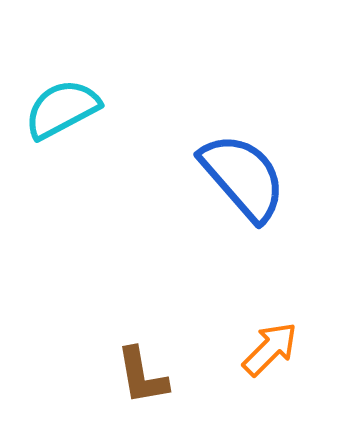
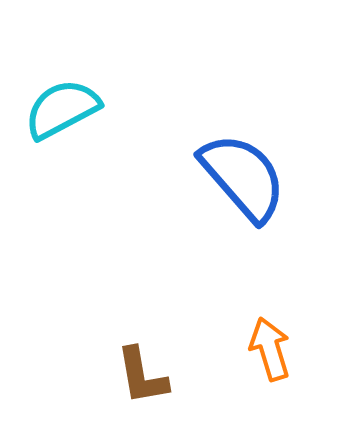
orange arrow: rotated 62 degrees counterclockwise
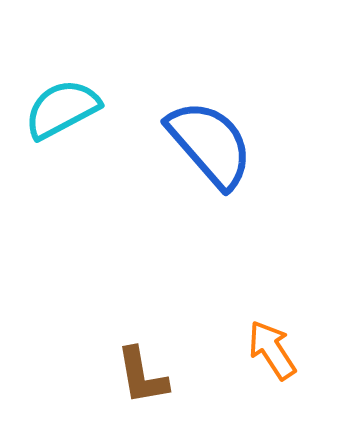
blue semicircle: moved 33 px left, 33 px up
orange arrow: moved 2 px right, 1 px down; rotated 16 degrees counterclockwise
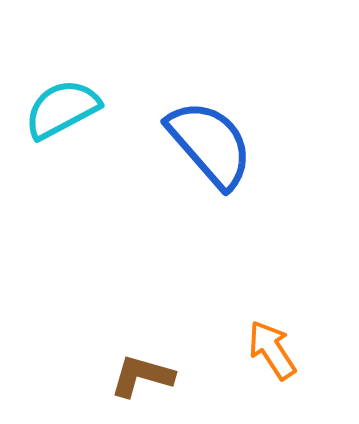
brown L-shape: rotated 116 degrees clockwise
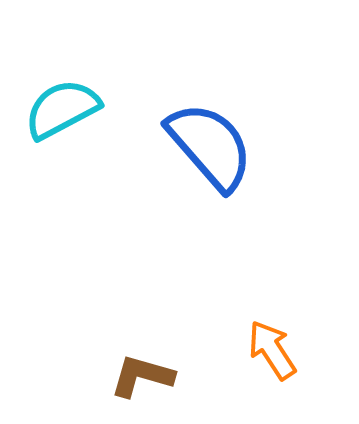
blue semicircle: moved 2 px down
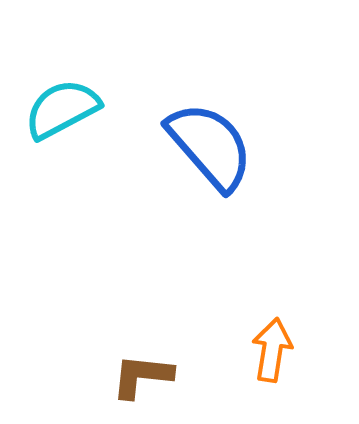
orange arrow: rotated 42 degrees clockwise
brown L-shape: rotated 10 degrees counterclockwise
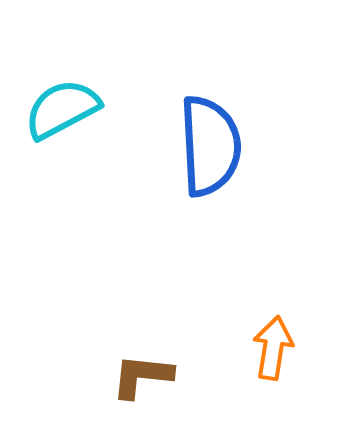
blue semicircle: rotated 38 degrees clockwise
orange arrow: moved 1 px right, 2 px up
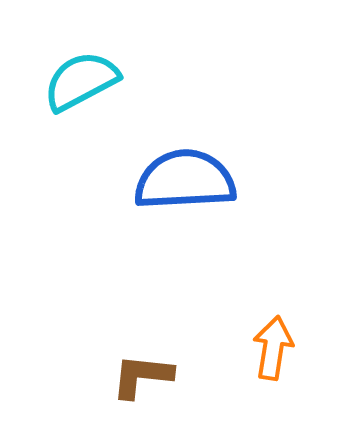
cyan semicircle: moved 19 px right, 28 px up
blue semicircle: moved 25 px left, 34 px down; rotated 90 degrees counterclockwise
